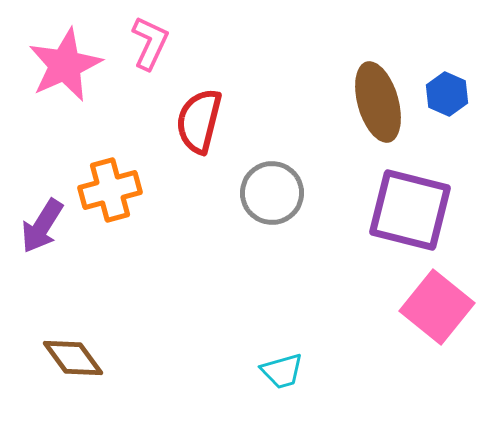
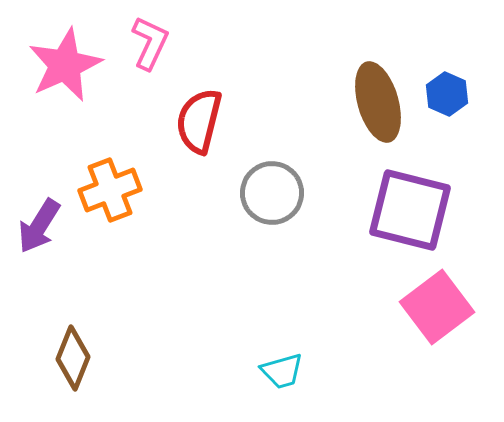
orange cross: rotated 6 degrees counterclockwise
purple arrow: moved 3 px left
pink square: rotated 14 degrees clockwise
brown diamond: rotated 58 degrees clockwise
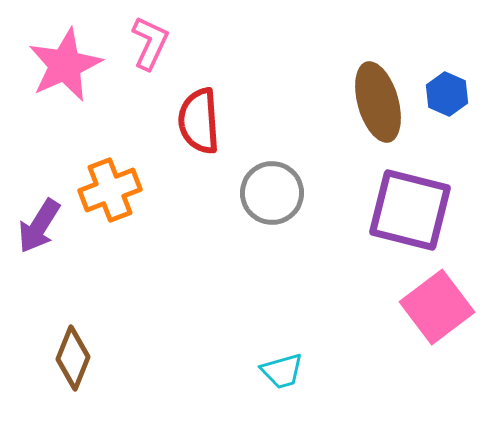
red semicircle: rotated 18 degrees counterclockwise
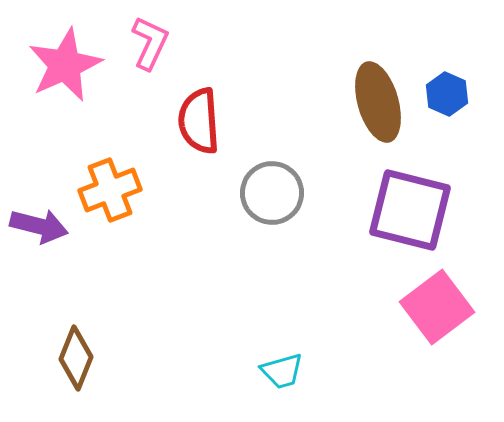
purple arrow: rotated 108 degrees counterclockwise
brown diamond: moved 3 px right
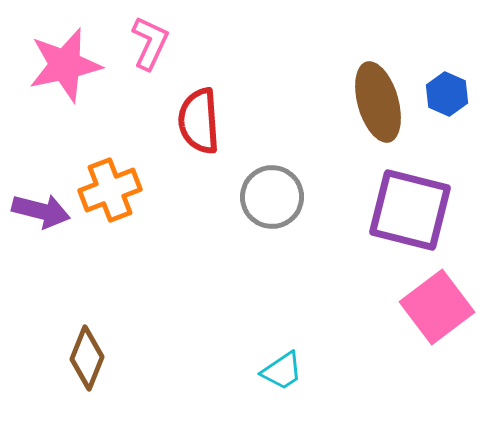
pink star: rotated 12 degrees clockwise
gray circle: moved 4 px down
purple arrow: moved 2 px right, 15 px up
brown diamond: moved 11 px right
cyan trapezoid: rotated 18 degrees counterclockwise
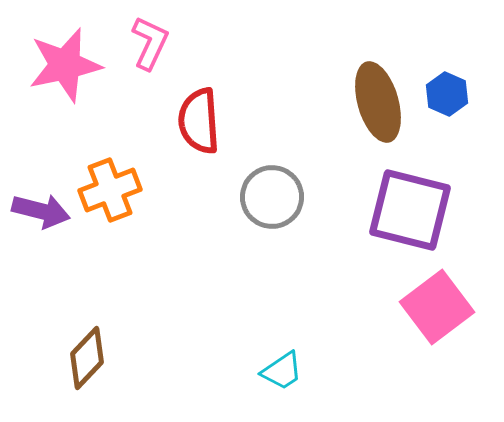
brown diamond: rotated 22 degrees clockwise
